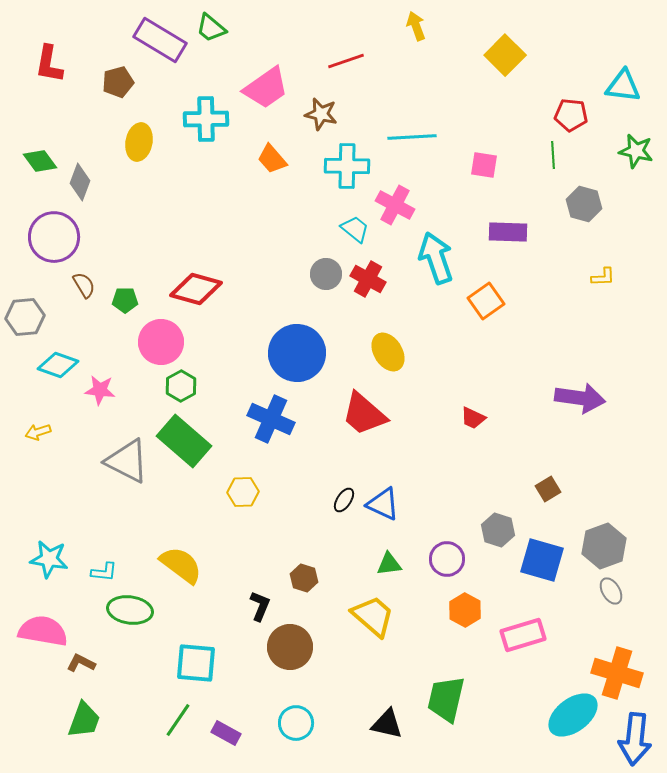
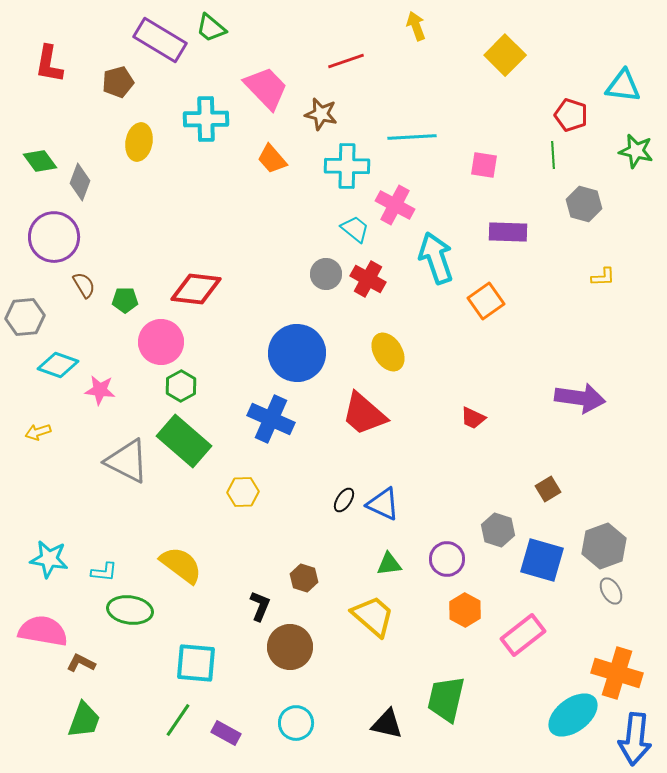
pink trapezoid at (266, 88): rotated 99 degrees counterclockwise
red pentagon at (571, 115): rotated 12 degrees clockwise
red diamond at (196, 289): rotated 9 degrees counterclockwise
pink rectangle at (523, 635): rotated 21 degrees counterclockwise
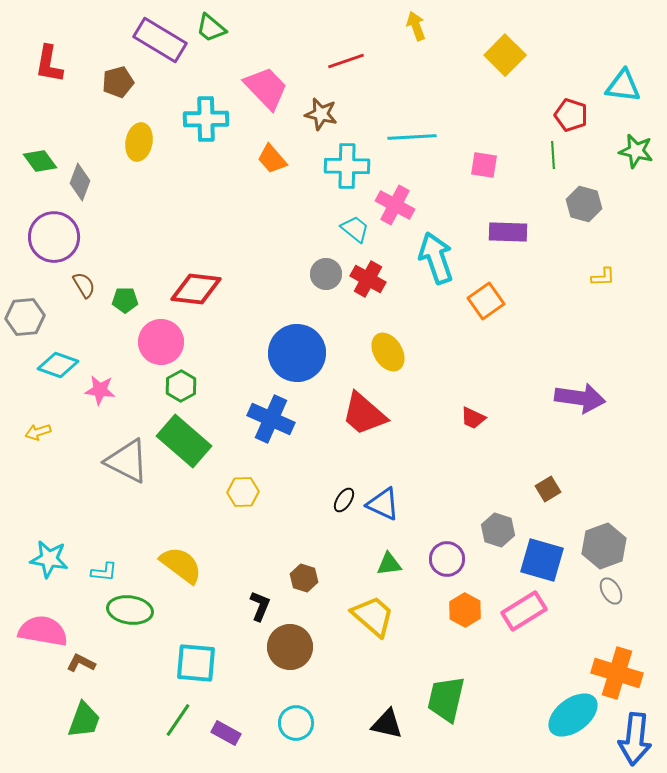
pink rectangle at (523, 635): moved 1 px right, 24 px up; rotated 6 degrees clockwise
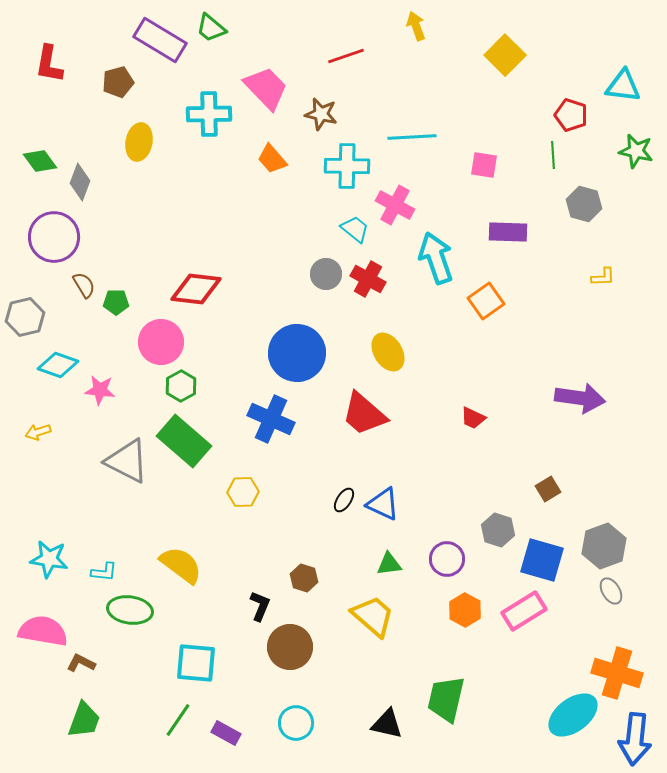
red line at (346, 61): moved 5 px up
cyan cross at (206, 119): moved 3 px right, 5 px up
green pentagon at (125, 300): moved 9 px left, 2 px down
gray hexagon at (25, 317): rotated 9 degrees counterclockwise
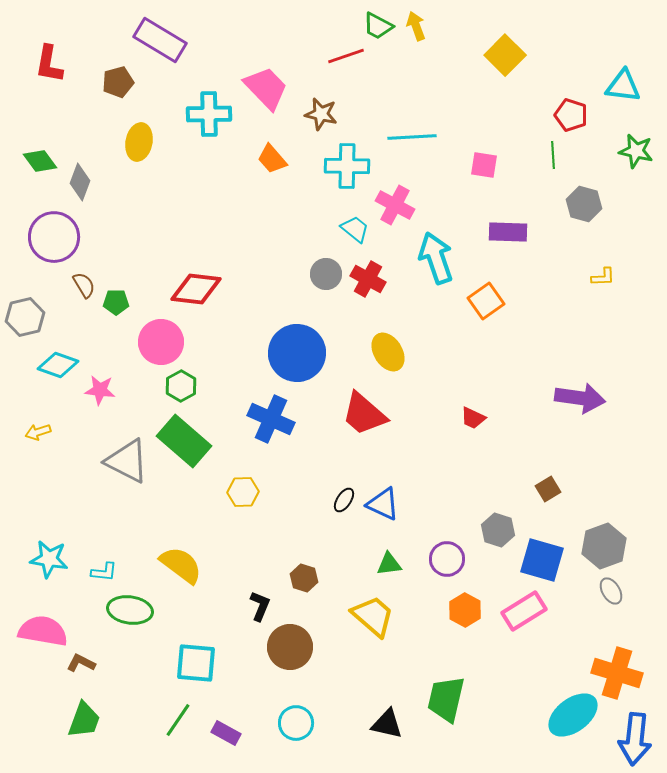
green trapezoid at (211, 28): moved 167 px right, 2 px up; rotated 12 degrees counterclockwise
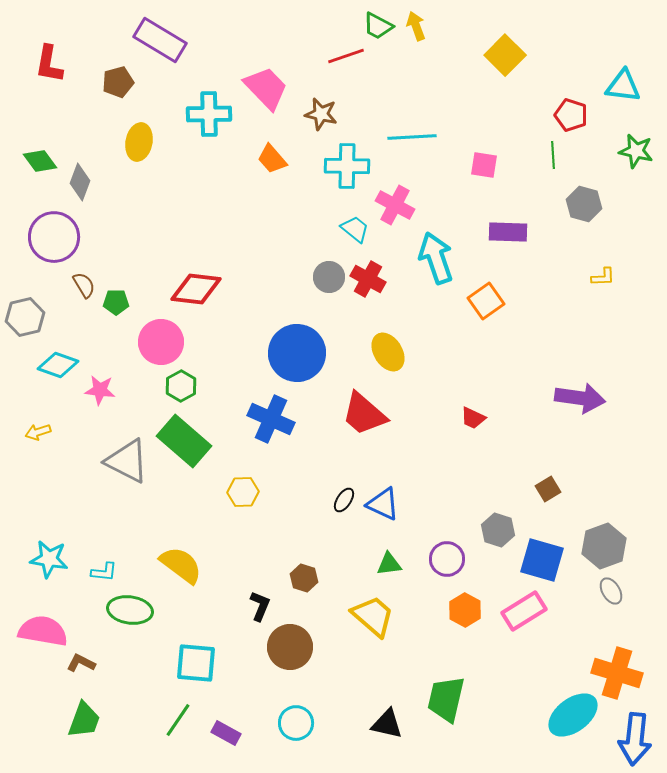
gray circle at (326, 274): moved 3 px right, 3 px down
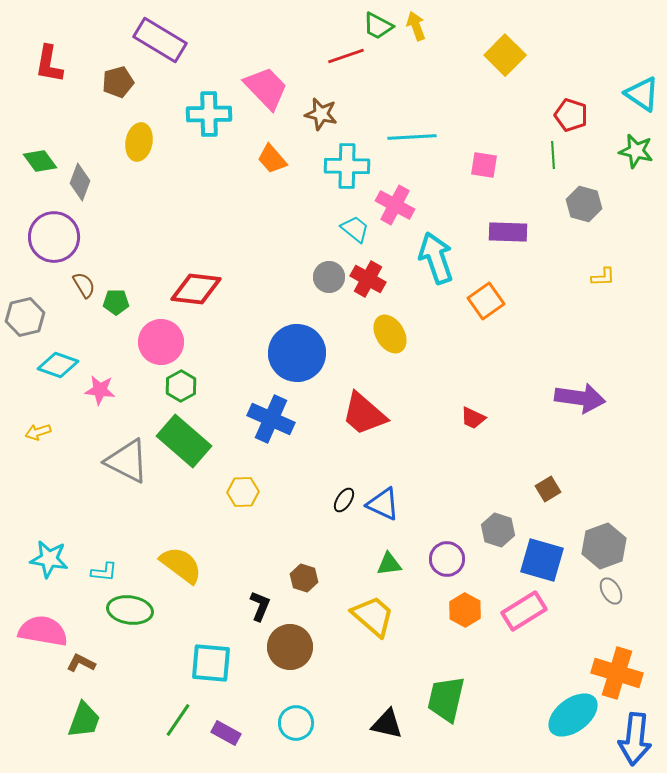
cyan triangle at (623, 86): moved 19 px right, 8 px down; rotated 27 degrees clockwise
yellow ellipse at (388, 352): moved 2 px right, 18 px up
cyan square at (196, 663): moved 15 px right
